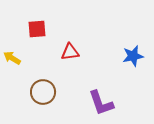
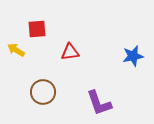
yellow arrow: moved 4 px right, 8 px up
purple L-shape: moved 2 px left
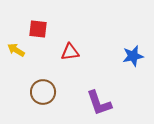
red square: moved 1 px right; rotated 12 degrees clockwise
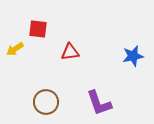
yellow arrow: moved 1 px left, 1 px up; rotated 66 degrees counterclockwise
brown circle: moved 3 px right, 10 px down
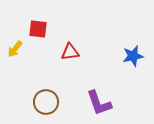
yellow arrow: rotated 18 degrees counterclockwise
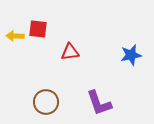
yellow arrow: moved 13 px up; rotated 54 degrees clockwise
blue star: moved 2 px left, 1 px up
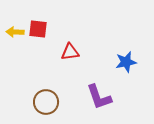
yellow arrow: moved 4 px up
blue star: moved 5 px left, 7 px down
purple L-shape: moved 6 px up
